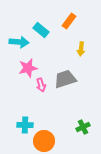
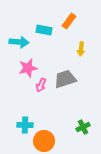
cyan rectangle: moved 3 px right; rotated 28 degrees counterclockwise
pink arrow: rotated 40 degrees clockwise
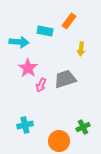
cyan rectangle: moved 1 px right, 1 px down
pink star: rotated 24 degrees counterclockwise
cyan cross: rotated 14 degrees counterclockwise
orange circle: moved 15 px right
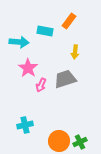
yellow arrow: moved 6 px left, 3 px down
green cross: moved 3 px left, 15 px down
